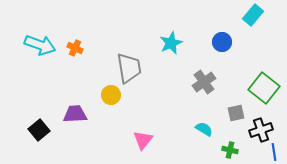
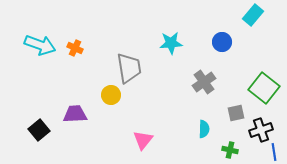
cyan star: rotated 20 degrees clockwise
cyan semicircle: rotated 60 degrees clockwise
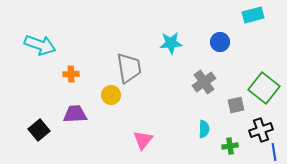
cyan rectangle: rotated 35 degrees clockwise
blue circle: moved 2 px left
orange cross: moved 4 px left, 26 px down; rotated 28 degrees counterclockwise
gray square: moved 8 px up
green cross: moved 4 px up; rotated 21 degrees counterclockwise
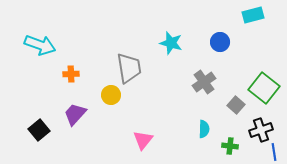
cyan star: rotated 20 degrees clockwise
gray square: rotated 36 degrees counterclockwise
purple trapezoid: rotated 45 degrees counterclockwise
green cross: rotated 14 degrees clockwise
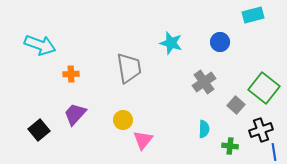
yellow circle: moved 12 px right, 25 px down
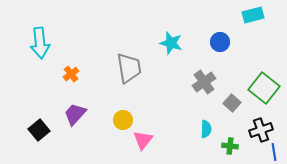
cyan arrow: moved 2 px up; rotated 64 degrees clockwise
orange cross: rotated 35 degrees counterclockwise
gray square: moved 4 px left, 2 px up
cyan semicircle: moved 2 px right
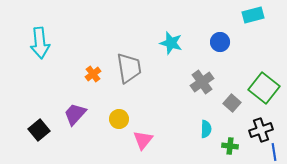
orange cross: moved 22 px right
gray cross: moved 2 px left
yellow circle: moved 4 px left, 1 px up
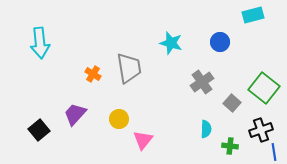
orange cross: rotated 21 degrees counterclockwise
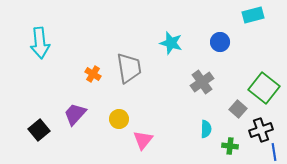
gray square: moved 6 px right, 6 px down
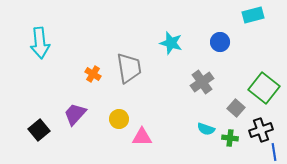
gray square: moved 2 px left, 1 px up
cyan semicircle: rotated 108 degrees clockwise
pink triangle: moved 1 px left, 3 px up; rotated 50 degrees clockwise
green cross: moved 8 px up
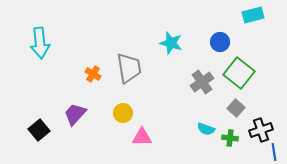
green square: moved 25 px left, 15 px up
yellow circle: moved 4 px right, 6 px up
